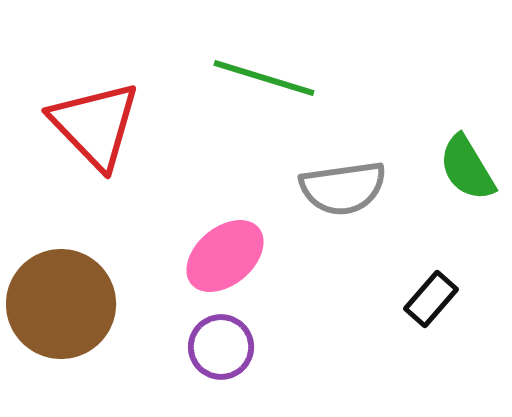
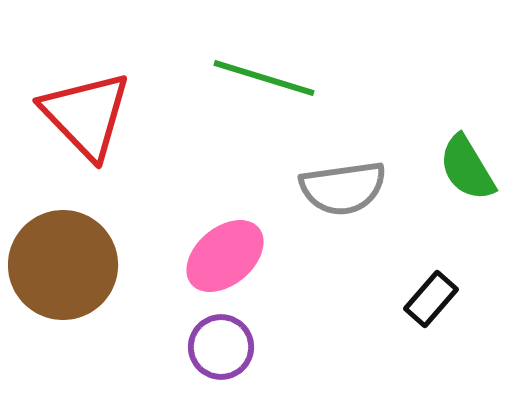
red triangle: moved 9 px left, 10 px up
brown circle: moved 2 px right, 39 px up
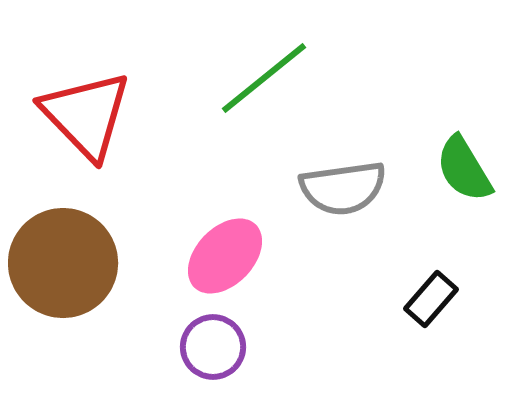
green line: rotated 56 degrees counterclockwise
green semicircle: moved 3 px left, 1 px down
pink ellipse: rotated 6 degrees counterclockwise
brown circle: moved 2 px up
purple circle: moved 8 px left
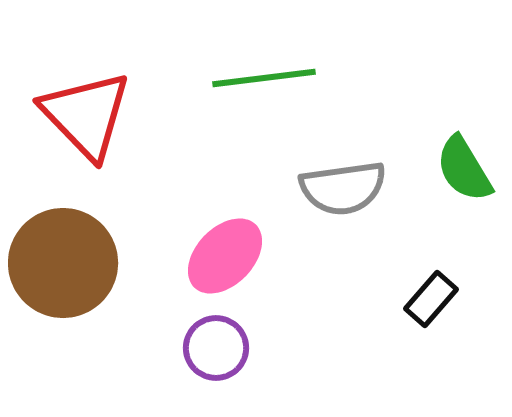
green line: rotated 32 degrees clockwise
purple circle: moved 3 px right, 1 px down
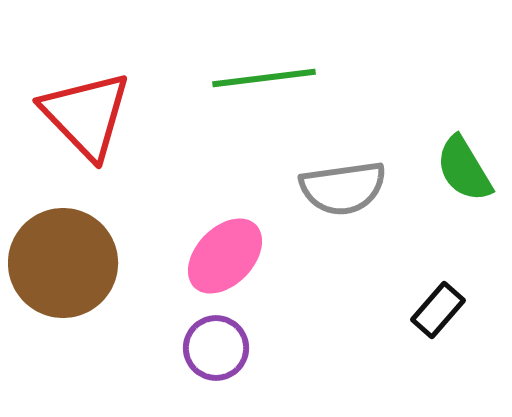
black rectangle: moved 7 px right, 11 px down
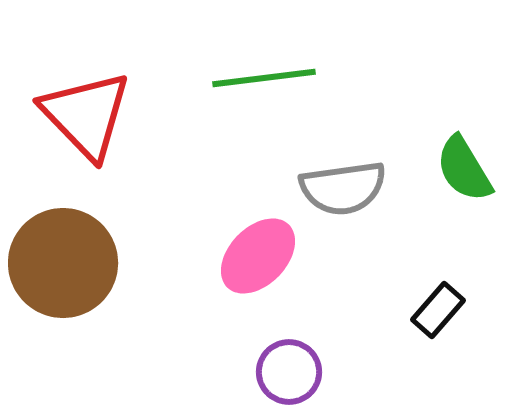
pink ellipse: moved 33 px right
purple circle: moved 73 px right, 24 px down
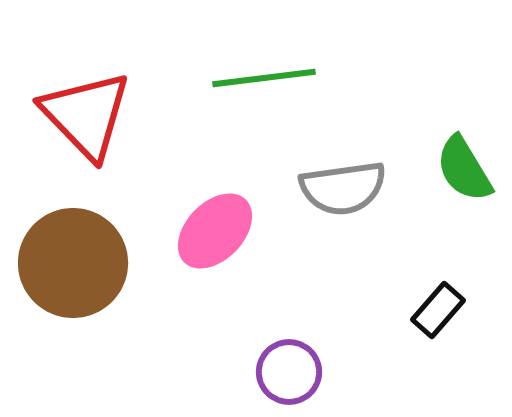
pink ellipse: moved 43 px left, 25 px up
brown circle: moved 10 px right
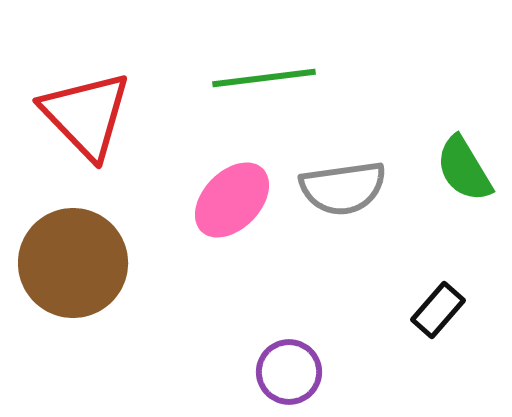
pink ellipse: moved 17 px right, 31 px up
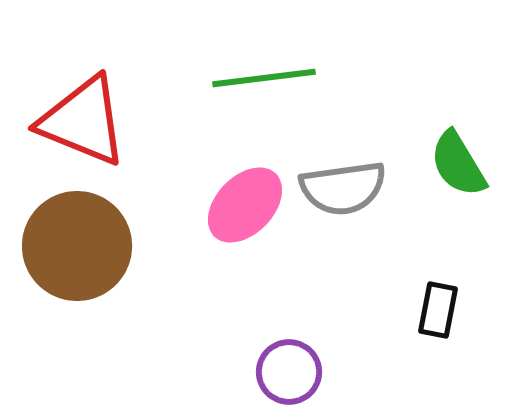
red triangle: moved 3 px left, 6 px down; rotated 24 degrees counterclockwise
green semicircle: moved 6 px left, 5 px up
pink ellipse: moved 13 px right, 5 px down
brown circle: moved 4 px right, 17 px up
black rectangle: rotated 30 degrees counterclockwise
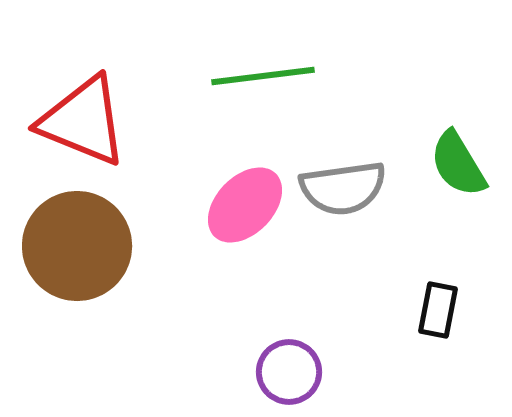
green line: moved 1 px left, 2 px up
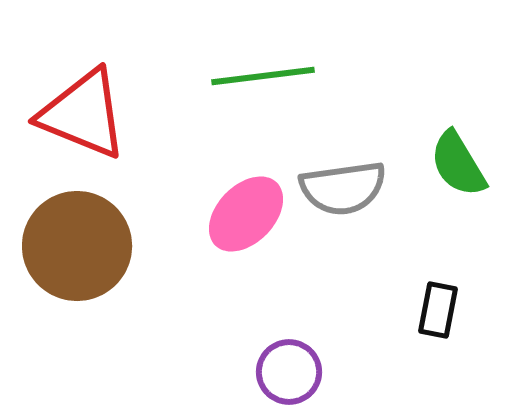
red triangle: moved 7 px up
pink ellipse: moved 1 px right, 9 px down
